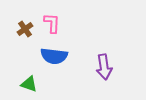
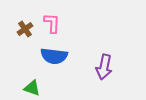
purple arrow: rotated 20 degrees clockwise
green triangle: moved 3 px right, 4 px down
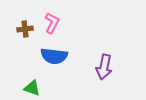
pink L-shape: rotated 25 degrees clockwise
brown cross: rotated 28 degrees clockwise
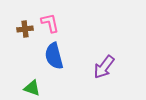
pink L-shape: moved 2 px left; rotated 40 degrees counterclockwise
blue semicircle: rotated 68 degrees clockwise
purple arrow: rotated 25 degrees clockwise
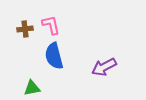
pink L-shape: moved 1 px right, 2 px down
purple arrow: rotated 25 degrees clockwise
green triangle: rotated 30 degrees counterclockwise
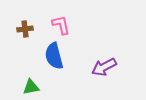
pink L-shape: moved 10 px right
green triangle: moved 1 px left, 1 px up
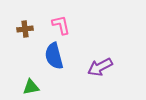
purple arrow: moved 4 px left
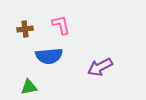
blue semicircle: moved 5 px left; rotated 80 degrees counterclockwise
green triangle: moved 2 px left
